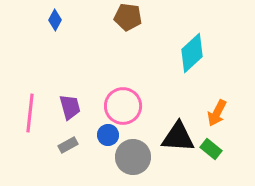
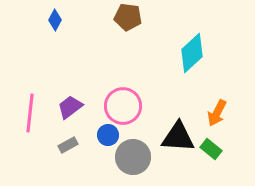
purple trapezoid: rotated 112 degrees counterclockwise
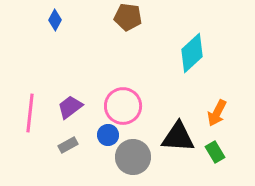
green rectangle: moved 4 px right, 3 px down; rotated 20 degrees clockwise
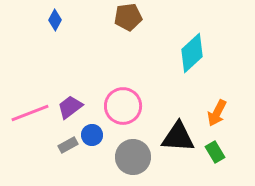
brown pentagon: rotated 16 degrees counterclockwise
pink line: rotated 63 degrees clockwise
blue circle: moved 16 px left
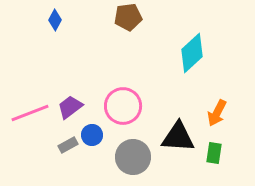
green rectangle: moved 1 px left, 1 px down; rotated 40 degrees clockwise
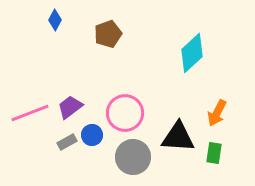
brown pentagon: moved 20 px left, 17 px down; rotated 12 degrees counterclockwise
pink circle: moved 2 px right, 7 px down
gray rectangle: moved 1 px left, 3 px up
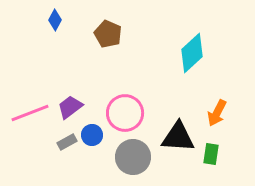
brown pentagon: rotated 28 degrees counterclockwise
green rectangle: moved 3 px left, 1 px down
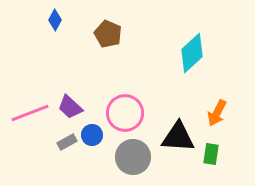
purple trapezoid: rotated 100 degrees counterclockwise
